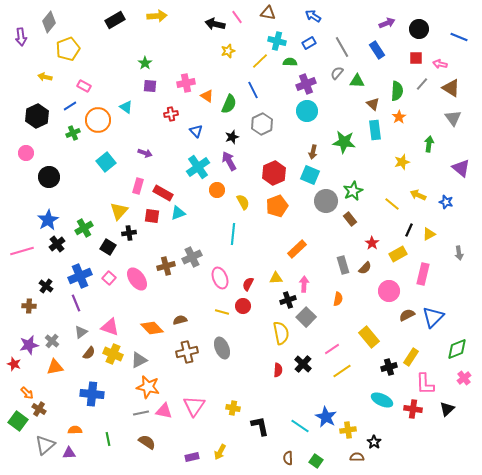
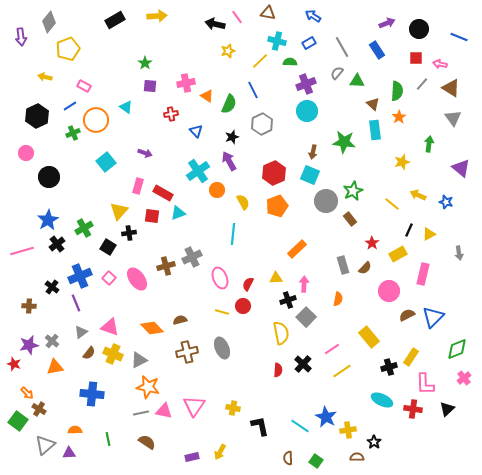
orange circle at (98, 120): moved 2 px left
cyan cross at (198, 167): moved 4 px down
black cross at (46, 286): moved 6 px right, 1 px down
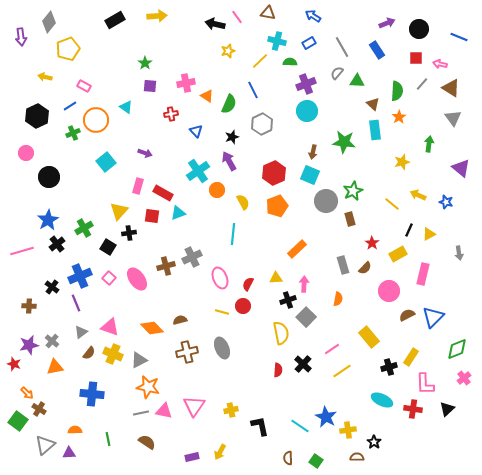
brown rectangle at (350, 219): rotated 24 degrees clockwise
yellow cross at (233, 408): moved 2 px left, 2 px down; rotated 24 degrees counterclockwise
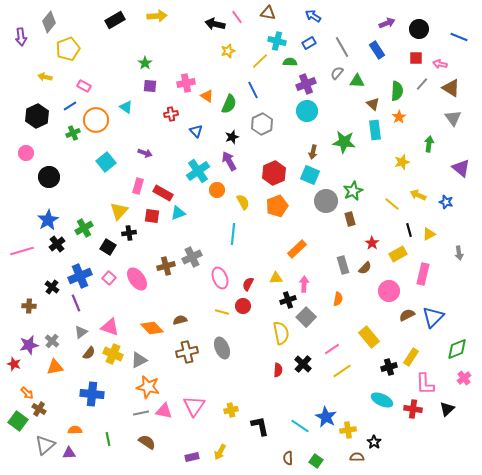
black line at (409, 230): rotated 40 degrees counterclockwise
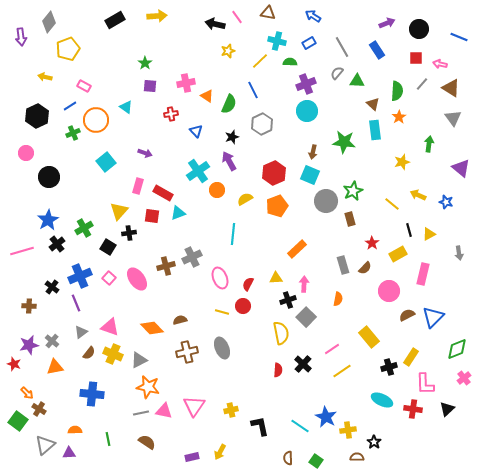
yellow semicircle at (243, 202): moved 2 px right, 3 px up; rotated 91 degrees counterclockwise
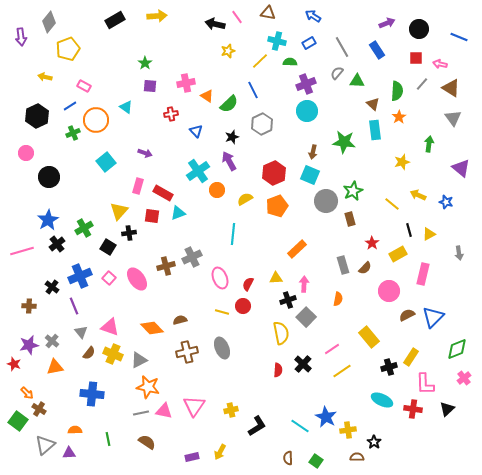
green semicircle at (229, 104): rotated 24 degrees clockwise
purple line at (76, 303): moved 2 px left, 3 px down
gray triangle at (81, 332): rotated 32 degrees counterclockwise
black L-shape at (260, 426): moved 3 px left; rotated 70 degrees clockwise
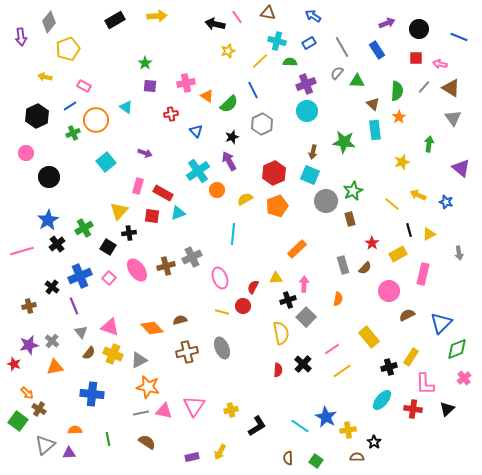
gray line at (422, 84): moved 2 px right, 3 px down
pink ellipse at (137, 279): moved 9 px up
red semicircle at (248, 284): moved 5 px right, 3 px down
brown cross at (29, 306): rotated 16 degrees counterclockwise
blue triangle at (433, 317): moved 8 px right, 6 px down
cyan ellipse at (382, 400): rotated 75 degrees counterclockwise
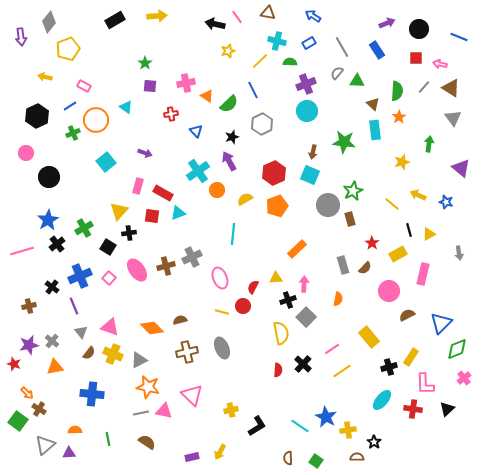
gray circle at (326, 201): moved 2 px right, 4 px down
pink triangle at (194, 406): moved 2 px left, 11 px up; rotated 20 degrees counterclockwise
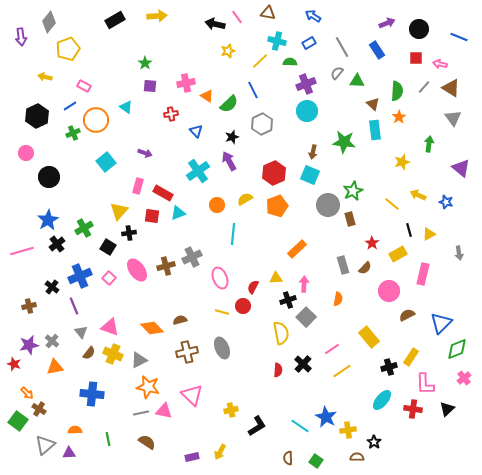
orange circle at (217, 190): moved 15 px down
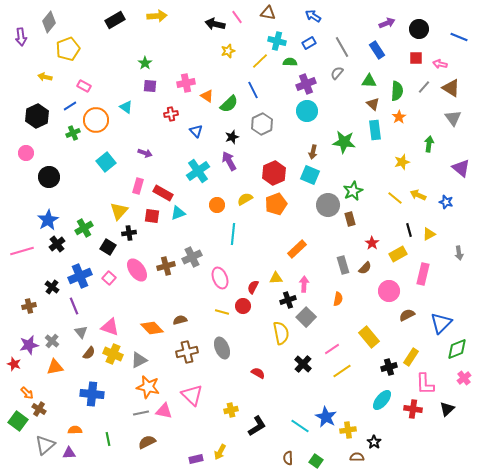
green triangle at (357, 81): moved 12 px right
yellow line at (392, 204): moved 3 px right, 6 px up
orange pentagon at (277, 206): moved 1 px left, 2 px up
red semicircle at (278, 370): moved 20 px left, 3 px down; rotated 64 degrees counterclockwise
brown semicircle at (147, 442): rotated 60 degrees counterclockwise
purple rectangle at (192, 457): moved 4 px right, 2 px down
